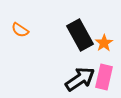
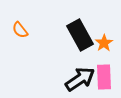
orange semicircle: rotated 18 degrees clockwise
pink rectangle: rotated 15 degrees counterclockwise
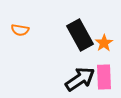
orange semicircle: rotated 42 degrees counterclockwise
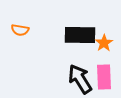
black rectangle: rotated 60 degrees counterclockwise
black arrow: rotated 88 degrees counterclockwise
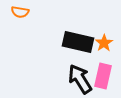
orange semicircle: moved 18 px up
black rectangle: moved 2 px left, 7 px down; rotated 12 degrees clockwise
pink rectangle: moved 1 px left, 1 px up; rotated 15 degrees clockwise
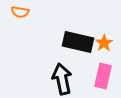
black arrow: moved 18 px left; rotated 20 degrees clockwise
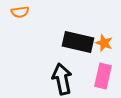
orange semicircle: rotated 18 degrees counterclockwise
orange star: rotated 18 degrees counterclockwise
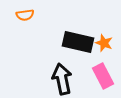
orange semicircle: moved 5 px right, 3 px down
pink rectangle: rotated 40 degrees counterclockwise
